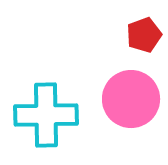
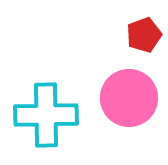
pink circle: moved 2 px left, 1 px up
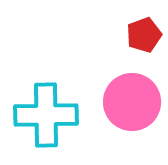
pink circle: moved 3 px right, 4 px down
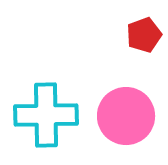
pink circle: moved 6 px left, 14 px down
